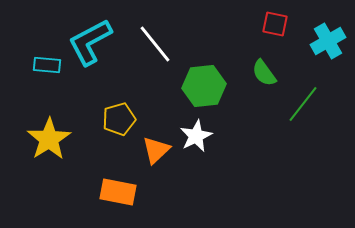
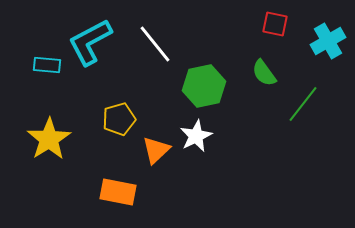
green hexagon: rotated 6 degrees counterclockwise
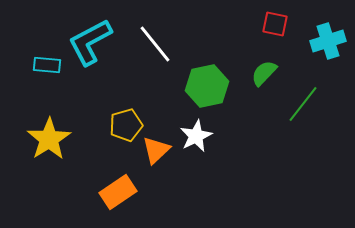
cyan cross: rotated 12 degrees clockwise
green semicircle: rotated 80 degrees clockwise
green hexagon: moved 3 px right
yellow pentagon: moved 7 px right, 6 px down
orange rectangle: rotated 45 degrees counterclockwise
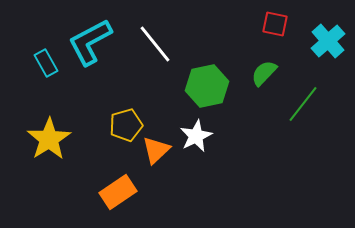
cyan cross: rotated 24 degrees counterclockwise
cyan rectangle: moved 1 px left, 2 px up; rotated 56 degrees clockwise
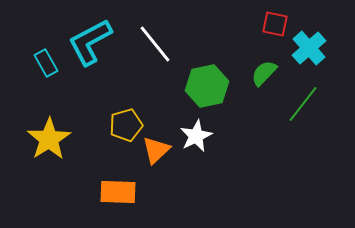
cyan cross: moved 19 px left, 7 px down
orange rectangle: rotated 36 degrees clockwise
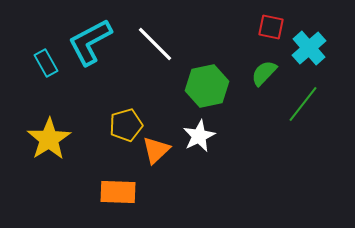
red square: moved 4 px left, 3 px down
white line: rotated 6 degrees counterclockwise
white star: moved 3 px right
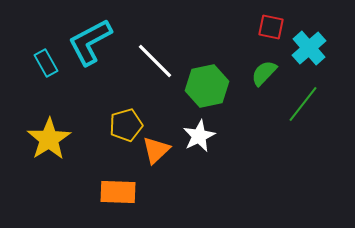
white line: moved 17 px down
